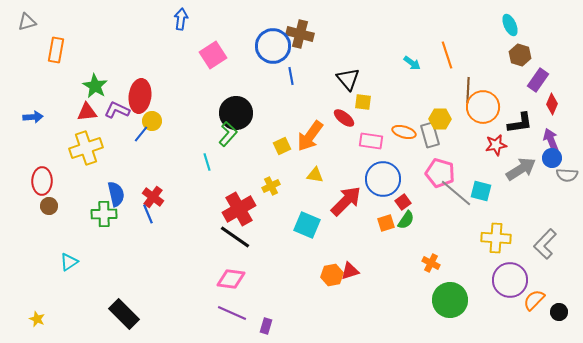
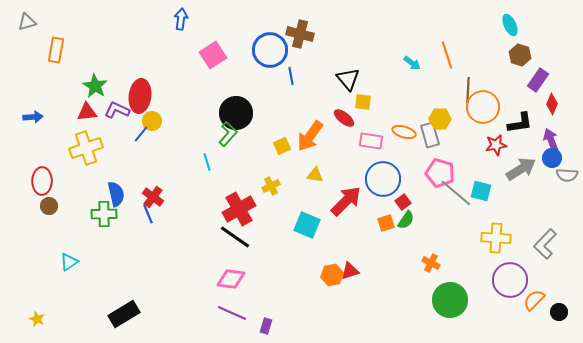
blue circle at (273, 46): moved 3 px left, 4 px down
black rectangle at (124, 314): rotated 76 degrees counterclockwise
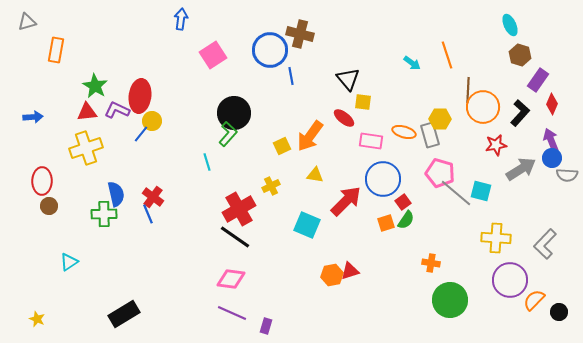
black circle at (236, 113): moved 2 px left
black L-shape at (520, 123): moved 10 px up; rotated 40 degrees counterclockwise
orange cross at (431, 263): rotated 18 degrees counterclockwise
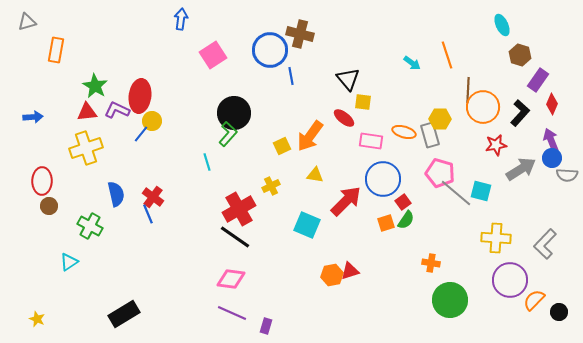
cyan ellipse at (510, 25): moved 8 px left
green cross at (104, 214): moved 14 px left, 12 px down; rotated 30 degrees clockwise
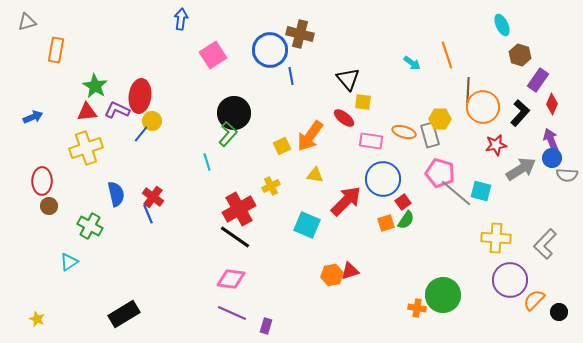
blue arrow at (33, 117): rotated 18 degrees counterclockwise
orange cross at (431, 263): moved 14 px left, 45 px down
green circle at (450, 300): moved 7 px left, 5 px up
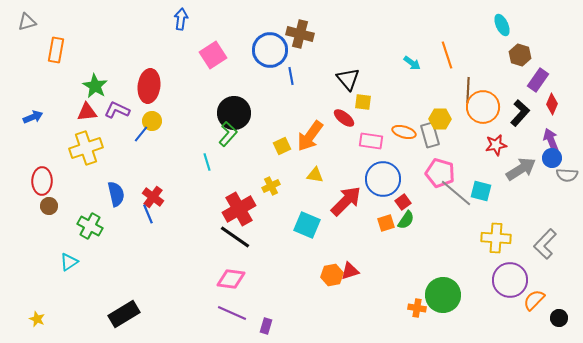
red ellipse at (140, 96): moved 9 px right, 10 px up
black circle at (559, 312): moved 6 px down
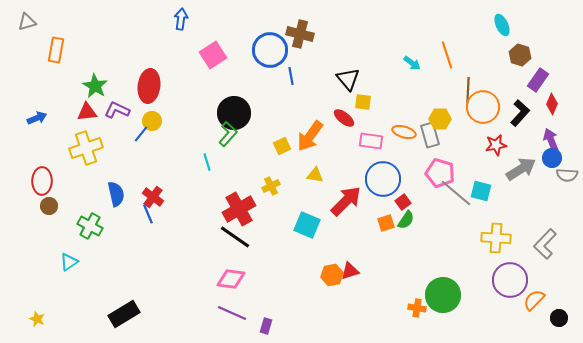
blue arrow at (33, 117): moved 4 px right, 1 px down
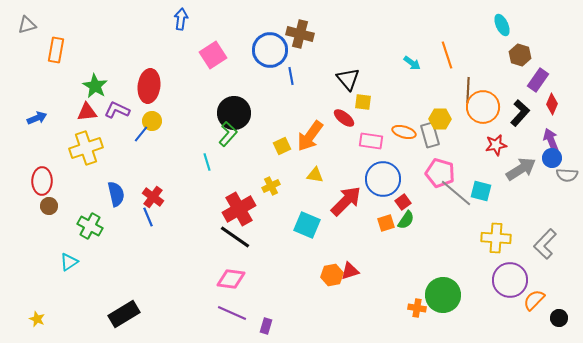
gray triangle at (27, 22): moved 3 px down
blue line at (148, 214): moved 3 px down
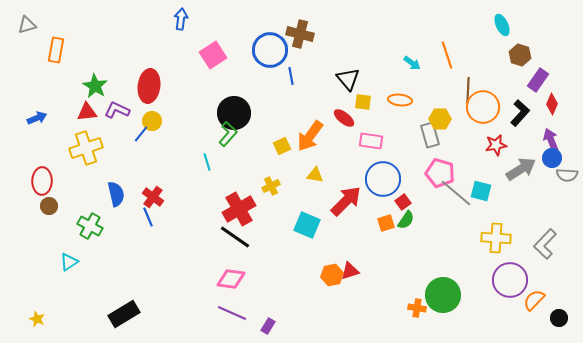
orange ellipse at (404, 132): moved 4 px left, 32 px up; rotated 10 degrees counterclockwise
purple rectangle at (266, 326): moved 2 px right; rotated 14 degrees clockwise
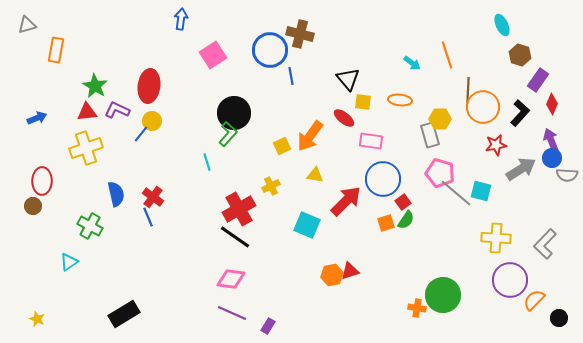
brown circle at (49, 206): moved 16 px left
